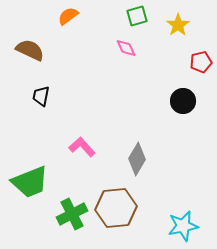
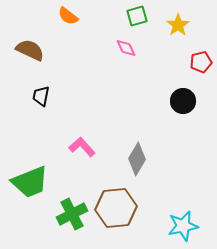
orange semicircle: rotated 105 degrees counterclockwise
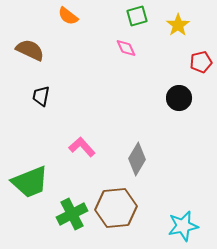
black circle: moved 4 px left, 3 px up
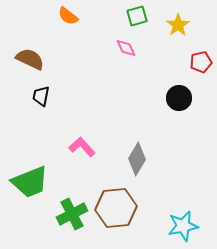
brown semicircle: moved 9 px down
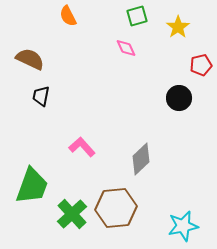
orange semicircle: rotated 25 degrees clockwise
yellow star: moved 2 px down
red pentagon: moved 3 px down
gray diamond: moved 4 px right; rotated 16 degrees clockwise
green trapezoid: moved 2 px right, 4 px down; rotated 48 degrees counterclockwise
green cross: rotated 16 degrees counterclockwise
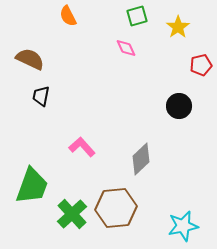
black circle: moved 8 px down
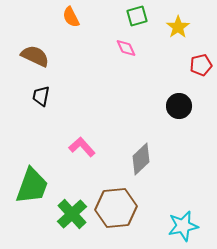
orange semicircle: moved 3 px right, 1 px down
brown semicircle: moved 5 px right, 3 px up
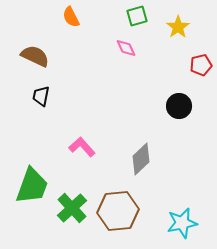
brown hexagon: moved 2 px right, 3 px down
green cross: moved 6 px up
cyan star: moved 1 px left, 3 px up
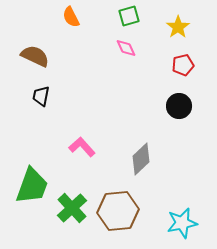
green square: moved 8 px left
red pentagon: moved 18 px left
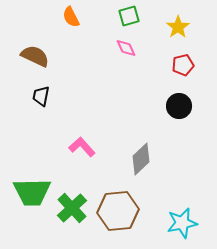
green trapezoid: moved 6 px down; rotated 69 degrees clockwise
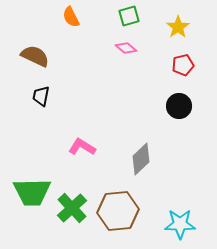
pink diamond: rotated 25 degrees counterclockwise
pink L-shape: rotated 16 degrees counterclockwise
cyan star: moved 2 px left, 1 px down; rotated 12 degrees clockwise
